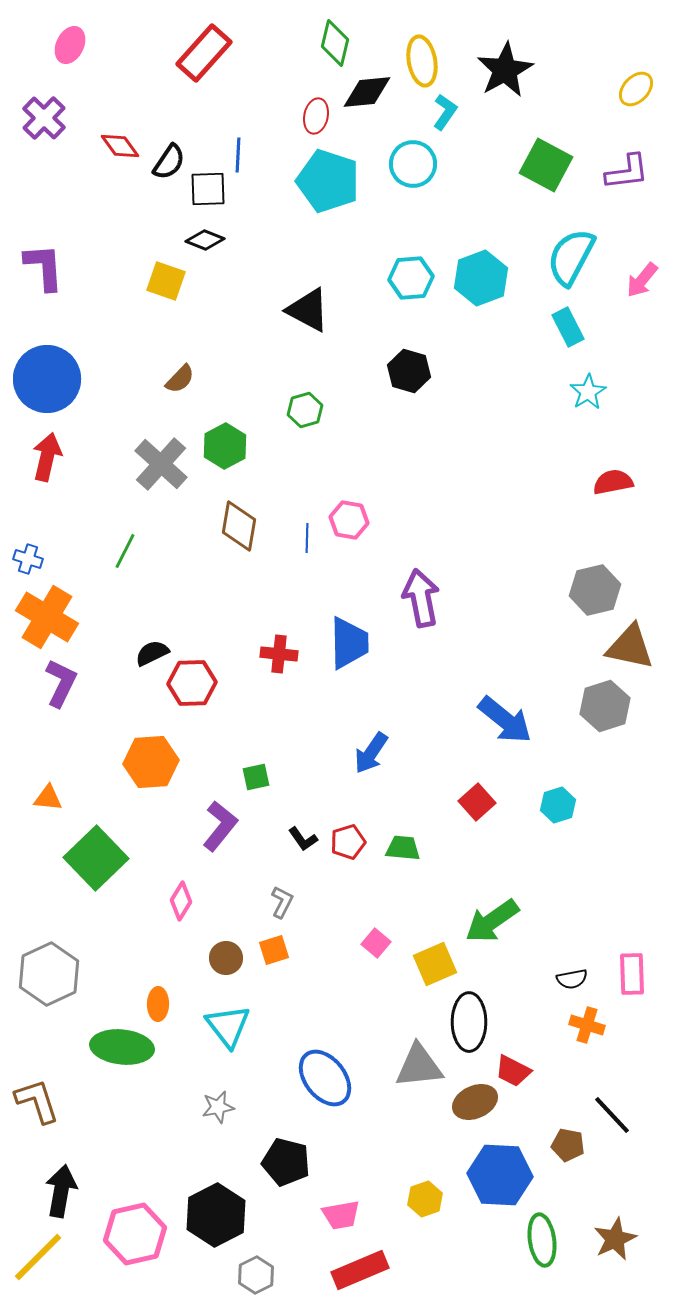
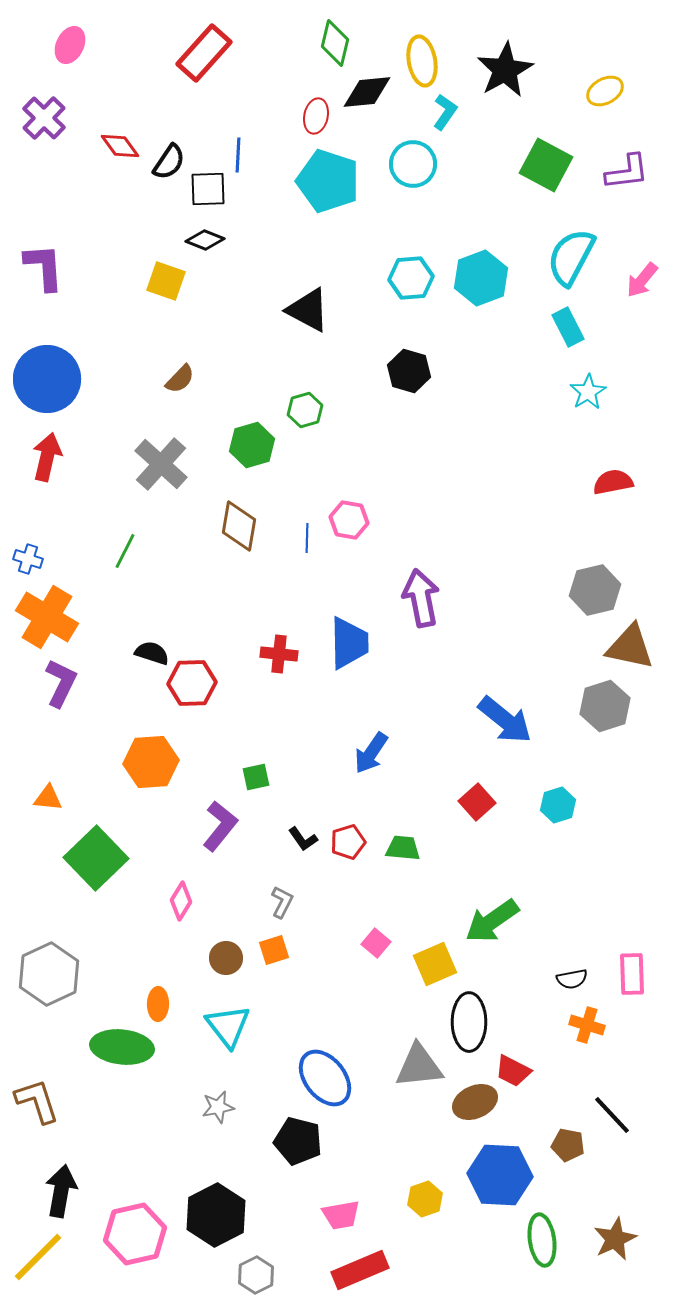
yellow ellipse at (636, 89): moved 31 px left, 2 px down; rotated 18 degrees clockwise
green hexagon at (225, 446): moved 27 px right, 1 px up; rotated 12 degrees clockwise
black semicircle at (152, 653): rotated 44 degrees clockwise
black pentagon at (286, 1162): moved 12 px right, 21 px up
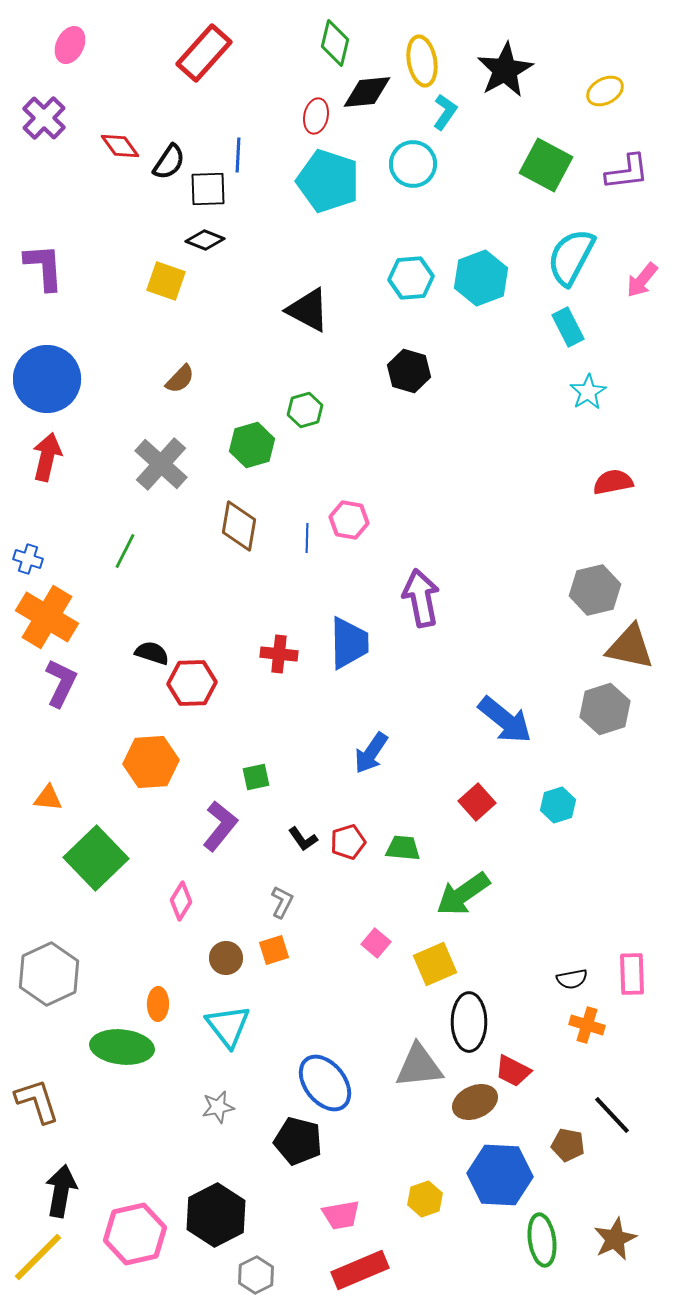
gray hexagon at (605, 706): moved 3 px down
green arrow at (492, 921): moved 29 px left, 27 px up
blue ellipse at (325, 1078): moved 5 px down
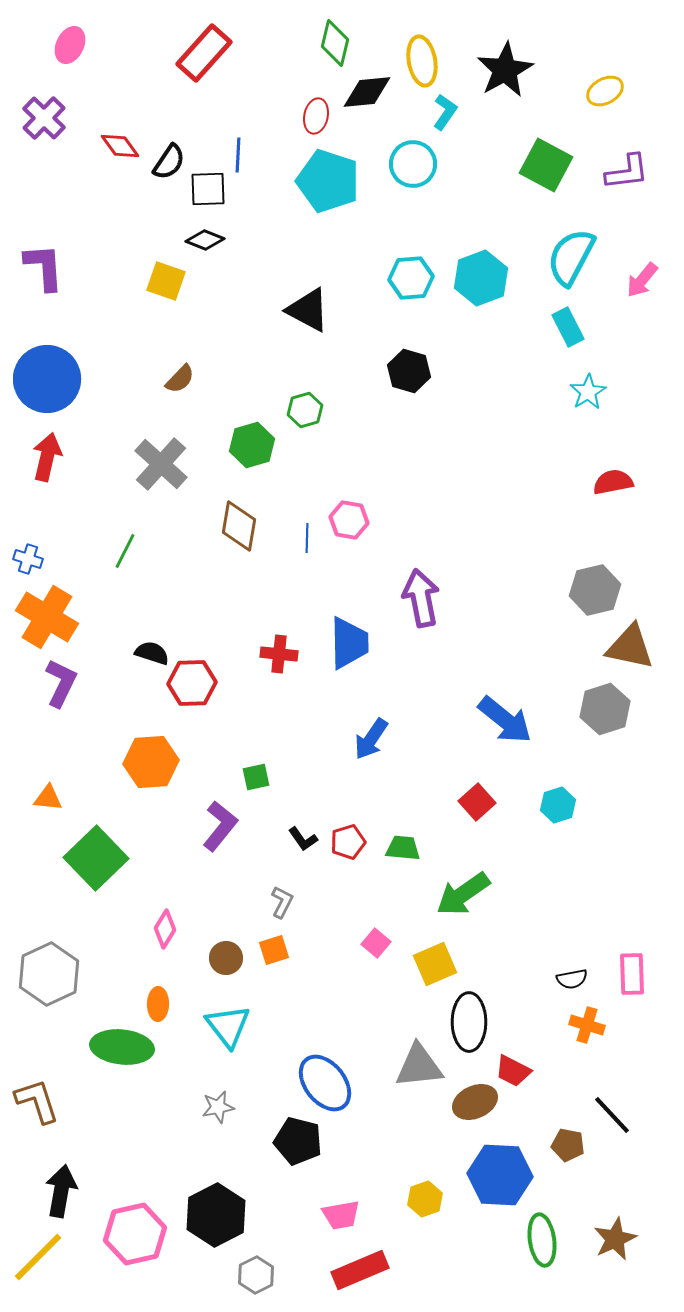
blue arrow at (371, 753): moved 14 px up
pink diamond at (181, 901): moved 16 px left, 28 px down
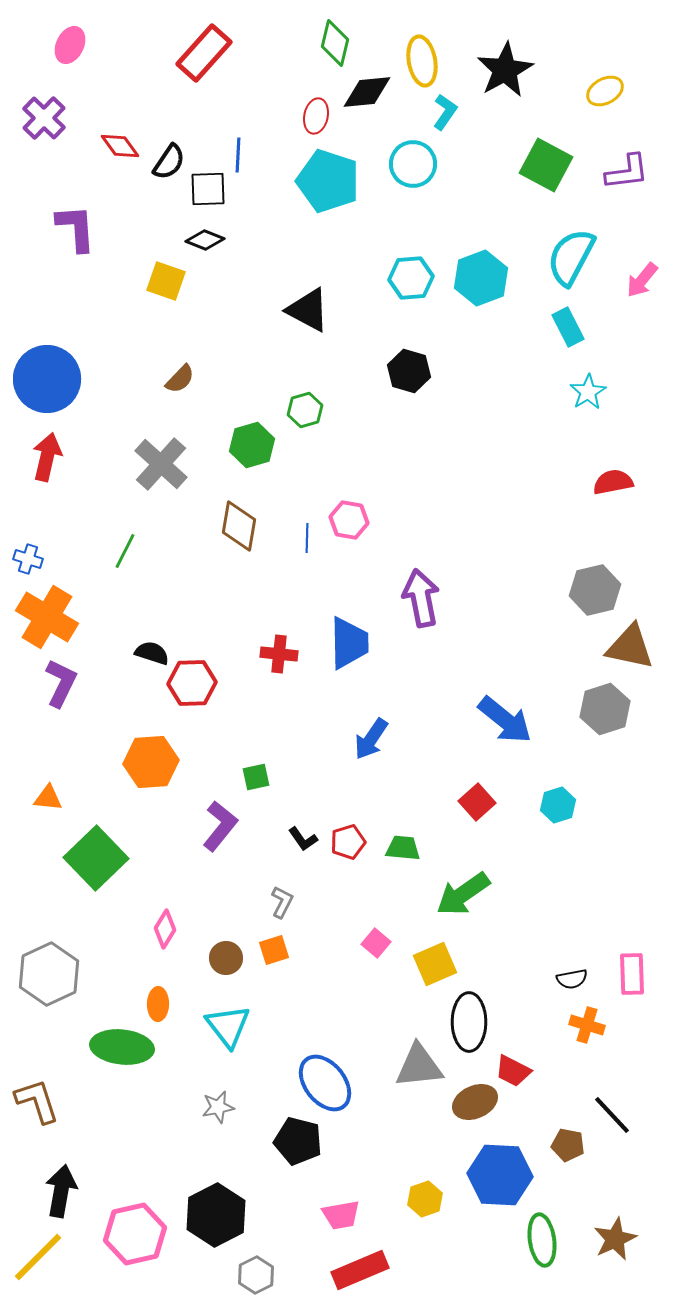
purple L-shape at (44, 267): moved 32 px right, 39 px up
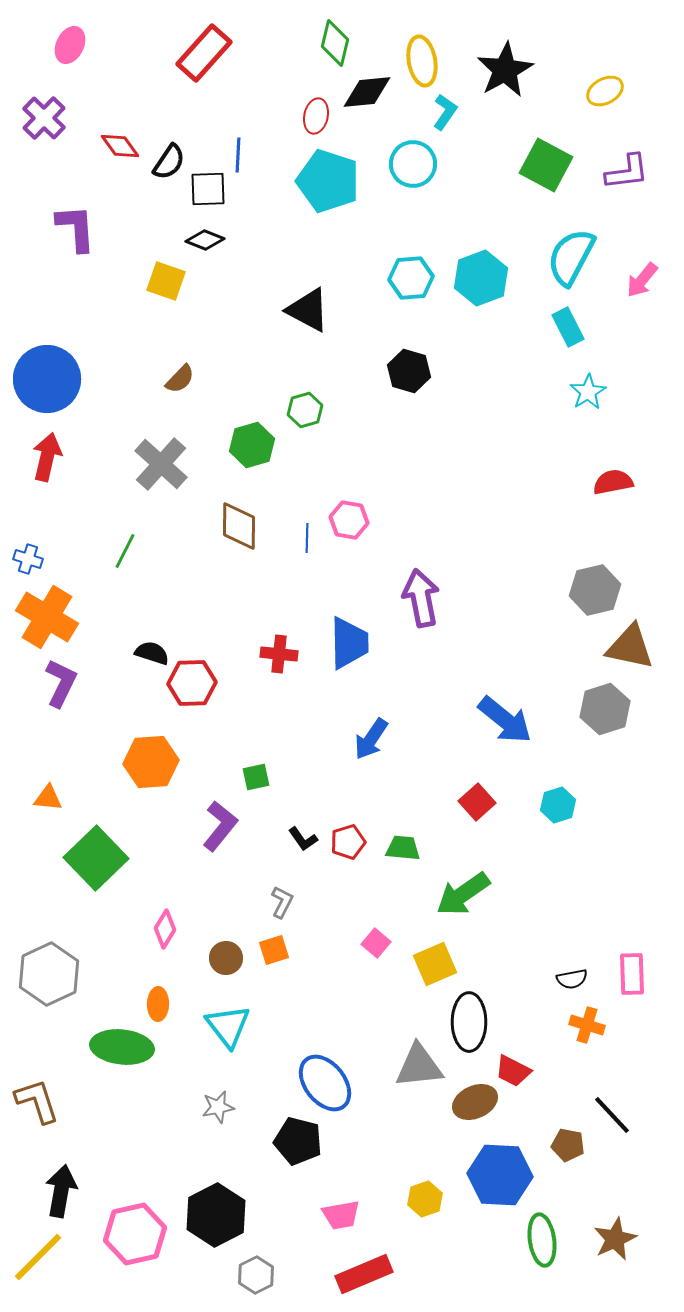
brown diamond at (239, 526): rotated 9 degrees counterclockwise
red rectangle at (360, 1270): moved 4 px right, 4 px down
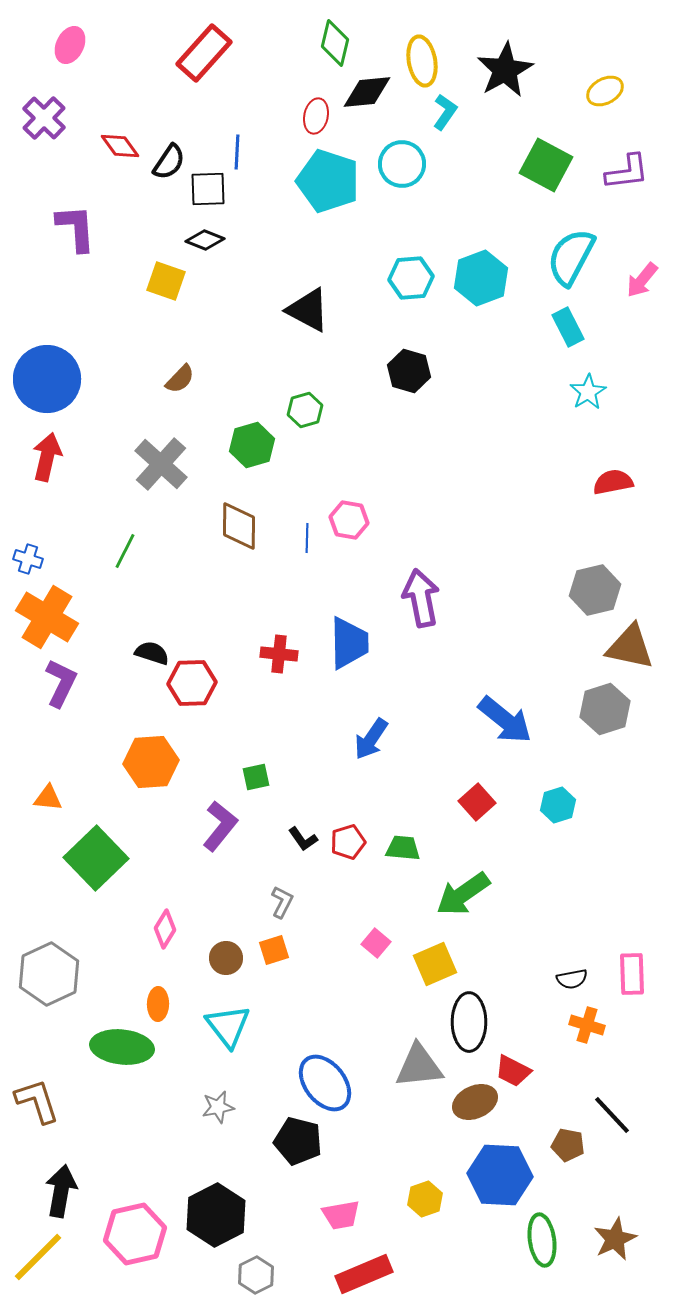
blue line at (238, 155): moved 1 px left, 3 px up
cyan circle at (413, 164): moved 11 px left
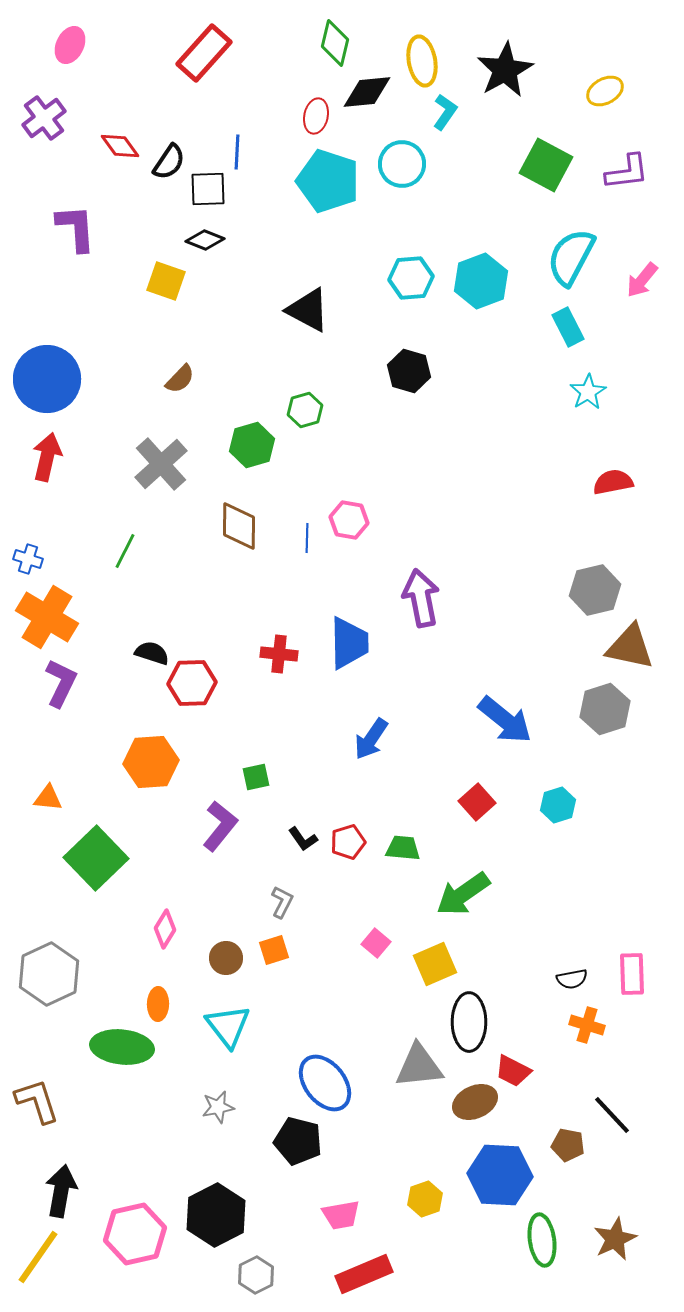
purple cross at (44, 118): rotated 9 degrees clockwise
cyan hexagon at (481, 278): moved 3 px down
gray cross at (161, 464): rotated 6 degrees clockwise
yellow line at (38, 1257): rotated 10 degrees counterclockwise
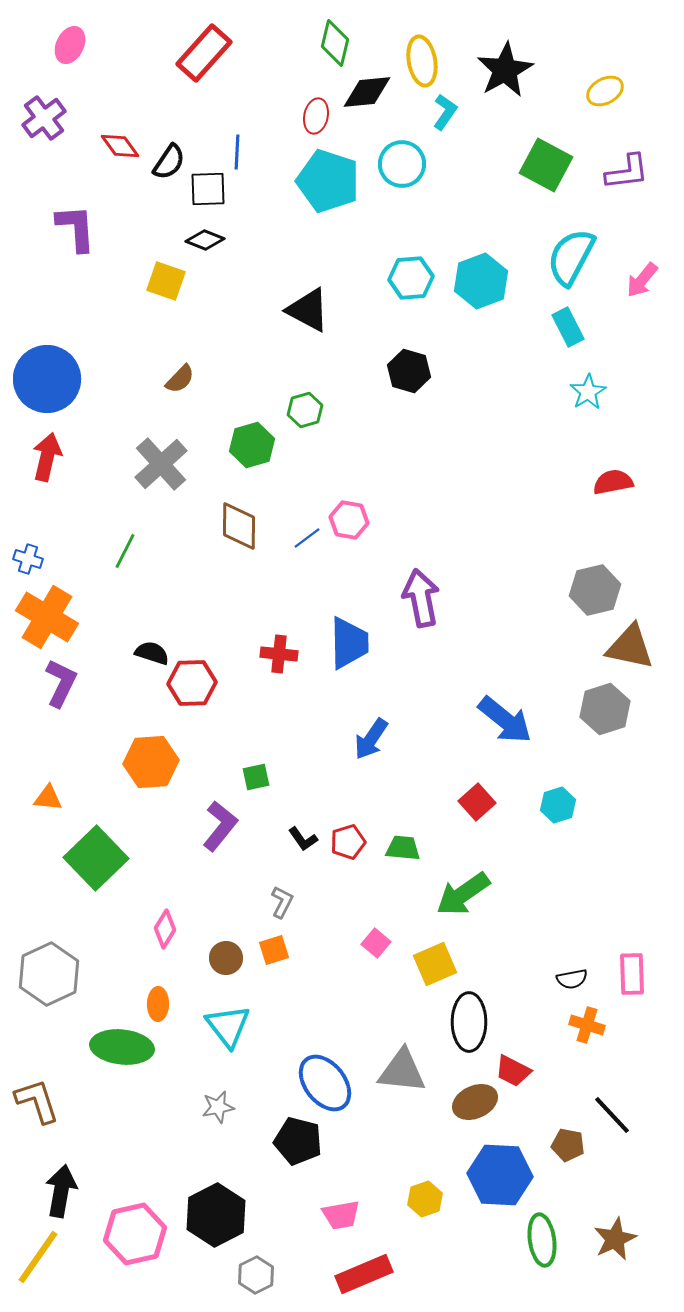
blue line at (307, 538): rotated 52 degrees clockwise
gray triangle at (419, 1066): moved 17 px left, 5 px down; rotated 12 degrees clockwise
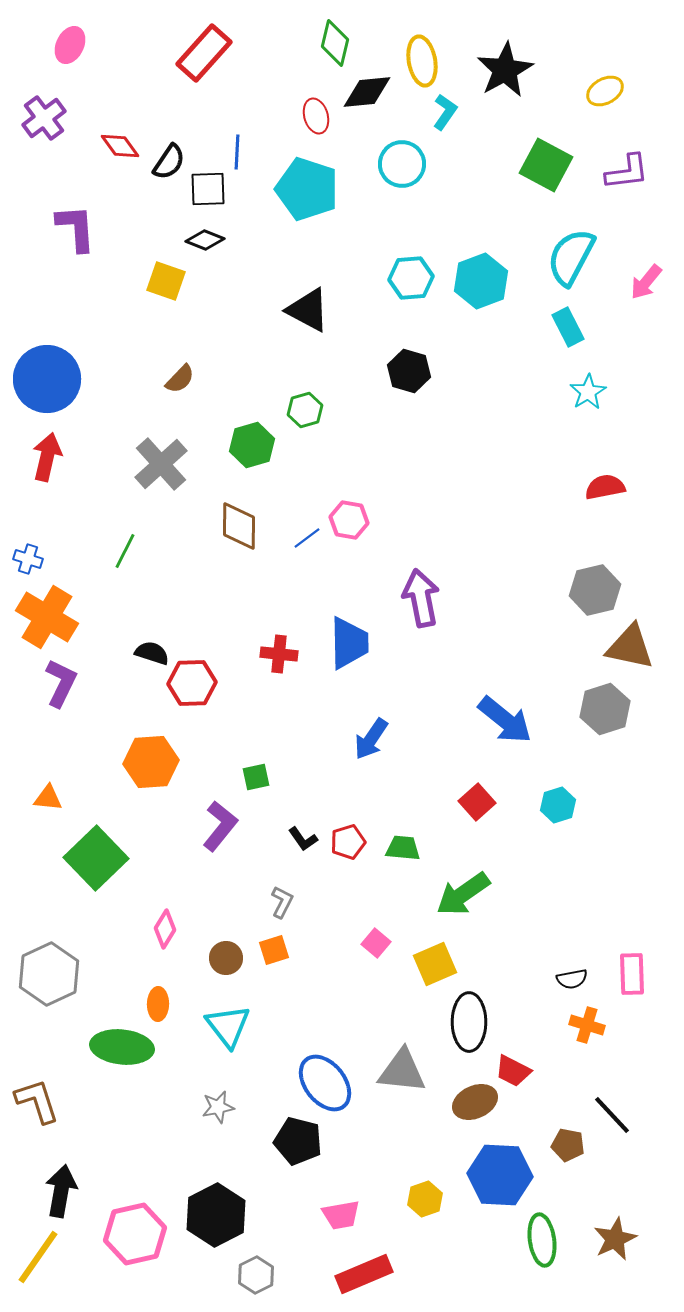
red ellipse at (316, 116): rotated 28 degrees counterclockwise
cyan pentagon at (328, 181): moved 21 px left, 8 px down
pink arrow at (642, 280): moved 4 px right, 2 px down
red semicircle at (613, 482): moved 8 px left, 5 px down
